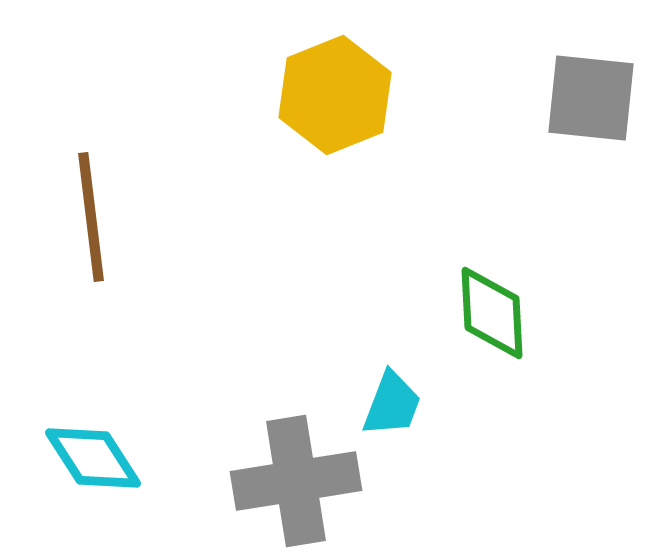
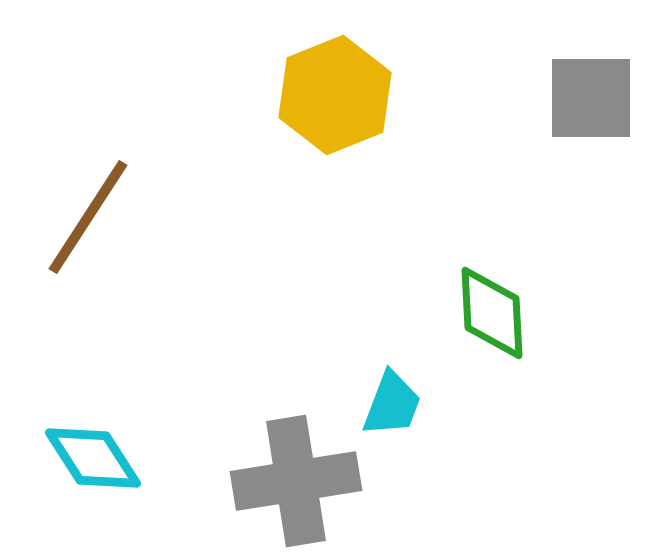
gray square: rotated 6 degrees counterclockwise
brown line: moved 3 px left; rotated 40 degrees clockwise
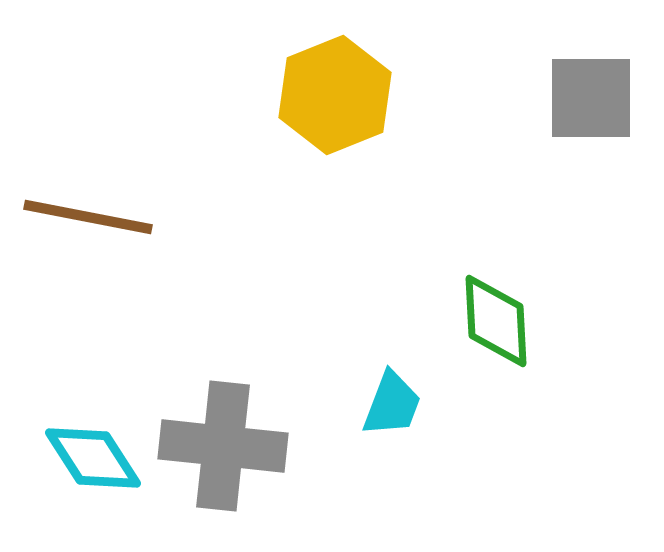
brown line: rotated 68 degrees clockwise
green diamond: moved 4 px right, 8 px down
gray cross: moved 73 px left, 35 px up; rotated 15 degrees clockwise
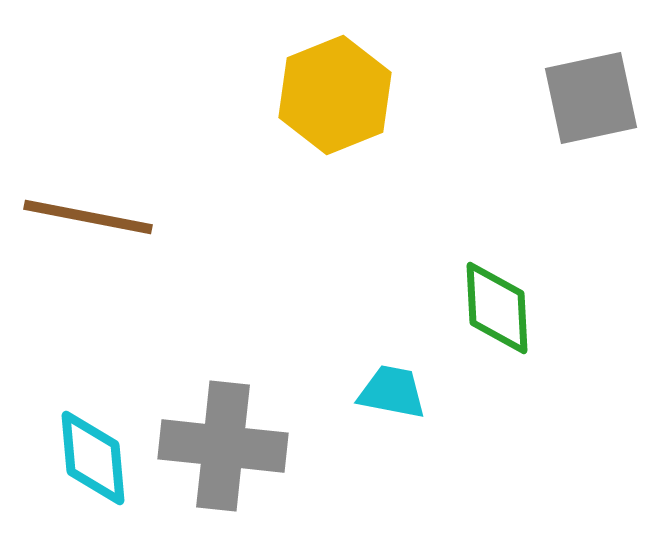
gray square: rotated 12 degrees counterclockwise
green diamond: moved 1 px right, 13 px up
cyan trapezoid: moved 12 px up; rotated 100 degrees counterclockwise
cyan diamond: rotated 28 degrees clockwise
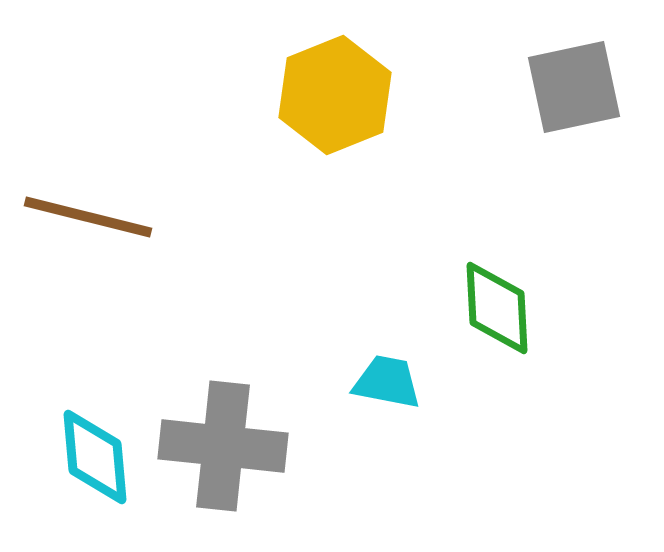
gray square: moved 17 px left, 11 px up
brown line: rotated 3 degrees clockwise
cyan trapezoid: moved 5 px left, 10 px up
cyan diamond: moved 2 px right, 1 px up
